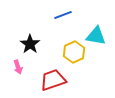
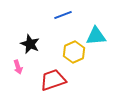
cyan triangle: rotated 15 degrees counterclockwise
black star: rotated 12 degrees counterclockwise
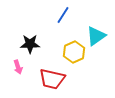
blue line: rotated 36 degrees counterclockwise
cyan triangle: rotated 30 degrees counterclockwise
black star: rotated 24 degrees counterclockwise
red trapezoid: moved 1 px left, 1 px up; rotated 148 degrees counterclockwise
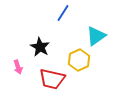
blue line: moved 2 px up
black star: moved 10 px right, 3 px down; rotated 30 degrees clockwise
yellow hexagon: moved 5 px right, 8 px down
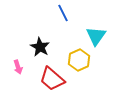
blue line: rotated 60 degrees counterclockwise
cyan triangle: rotated 20 degrees counterclockwise
red trapezoid: rotated 28 degrees clockwise
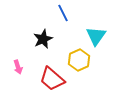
black star: moved 3 px right, 8 px up; rotated 18 degrees clockwise
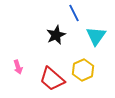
blue line: moved 11 px right
black star: moved 13 px right, 4 px up
yellow hexagon: moved 4 px right, 10 px down
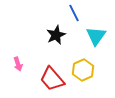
pink arrow: moved 3 px up
red trapezoid: rotated 8 degrees clockwise
